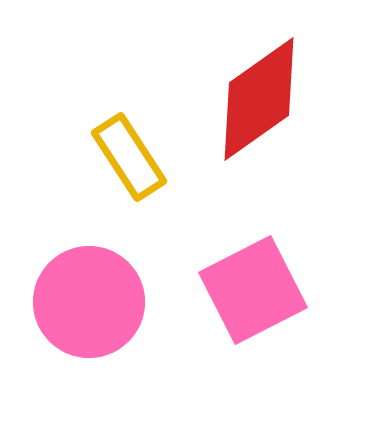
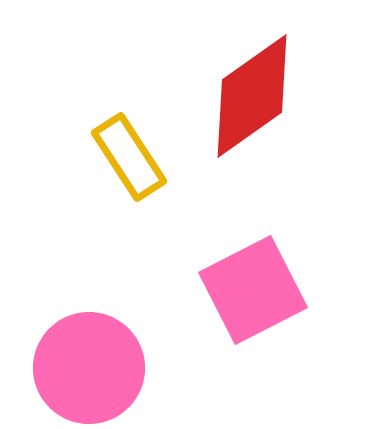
red diamond: moved 7 px left, 3 px up
pink circle: moved 66 px down
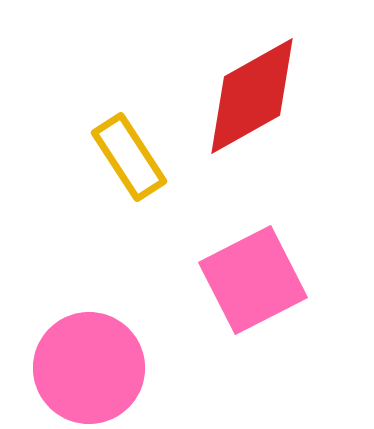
red diamond: rotated 6 degrees clockwise
pink square: moved 10 px up
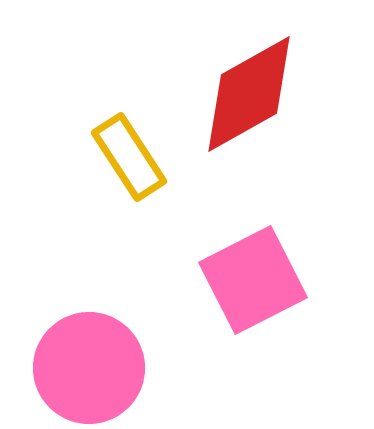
red diamond: moved 3 px left, 2 px up
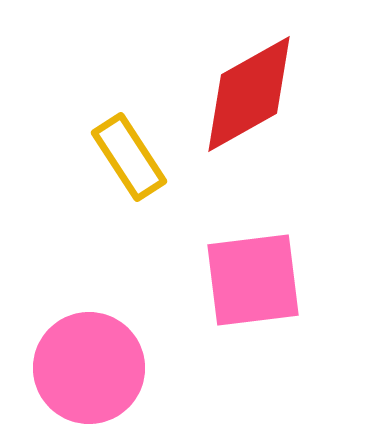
pink square: rotated 20 degrees clockwise
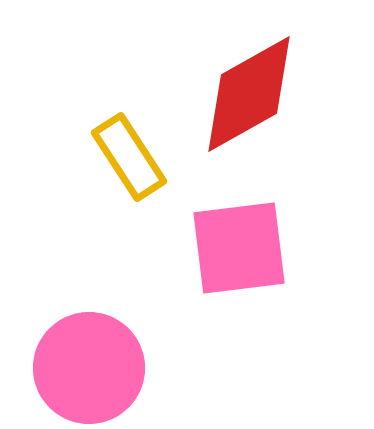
pink square: moved 14 px left, 32 px up
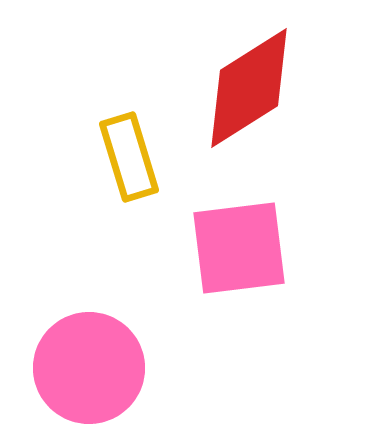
red diamond: moved 6 px up; rotated 3 degrees counterclockwise
yellow rectangle: rotated 16 degrees clockwise
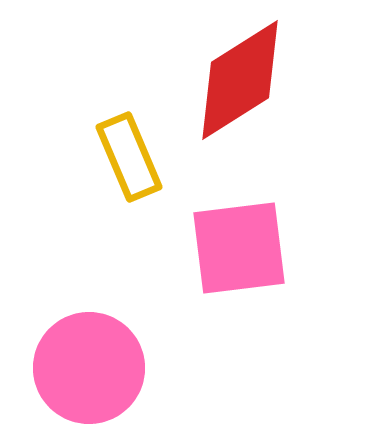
red diamond: moved 9 px left, 8 px up
yellow rectangle: rotated 6 degrees counterclockwise
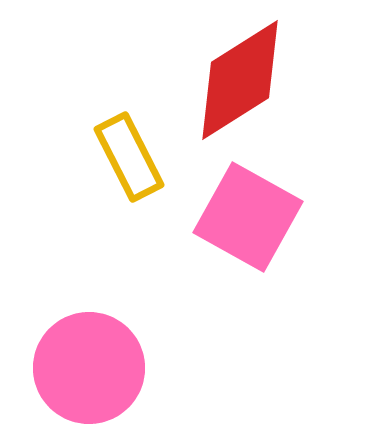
yellow rectangle: rotated 4 degrees counterclockwise
pink square: moved 9 px right, 31 px up; rotated 36 degrees clockwise
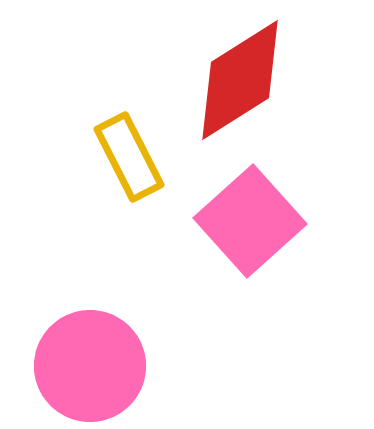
pink square: moved 2 px right, 4 px down; rotated 19 degrees clockwise
pink circle: moved 1 px right, 2 px up
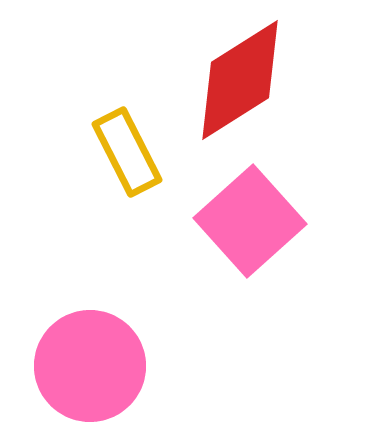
yellow rectangle: moved 2 px left, 5 px up
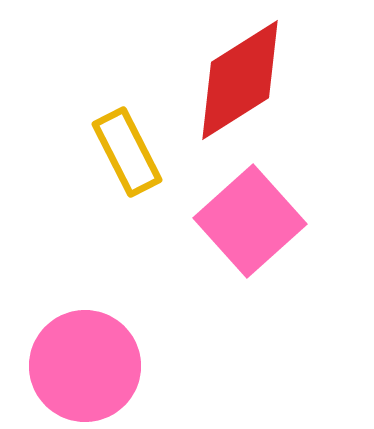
pink circle: moved 5 px left
